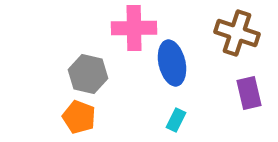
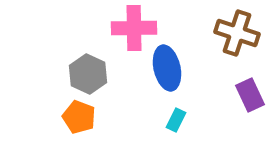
blue ellipse: moved 5 px left, 5 px down
gray hexagon: rotated 12 degrees clockwise
purple rectangle: moved 1 px right, 2 px down; rotated 12 degrees counterclockwise
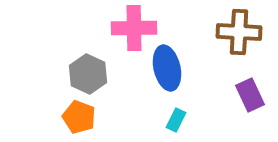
brown cross: moved 2 px right, 1 px up; rotated 15 degrees counterclockwise
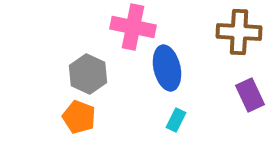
pink cross: moved 1 px left, 1 px up; rotated 12 degrees clockwise
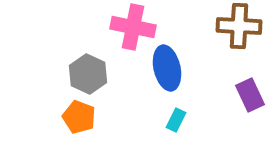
brown cross: moved 6 px up
